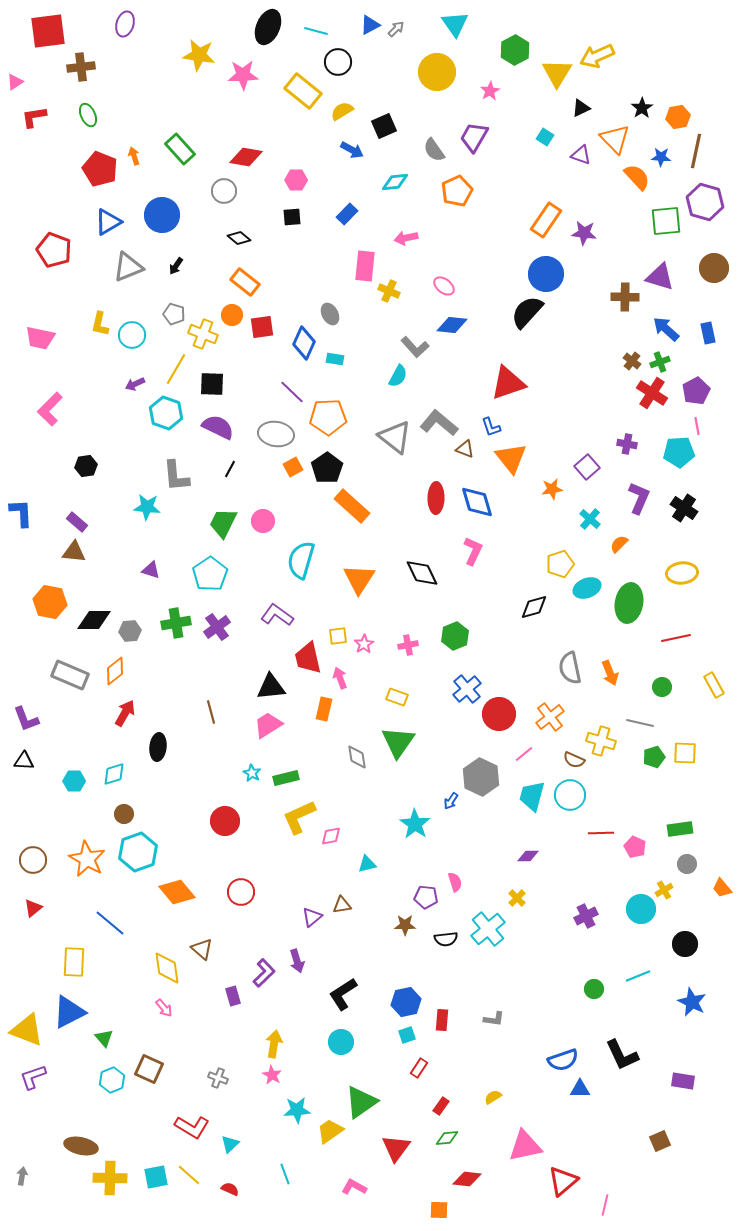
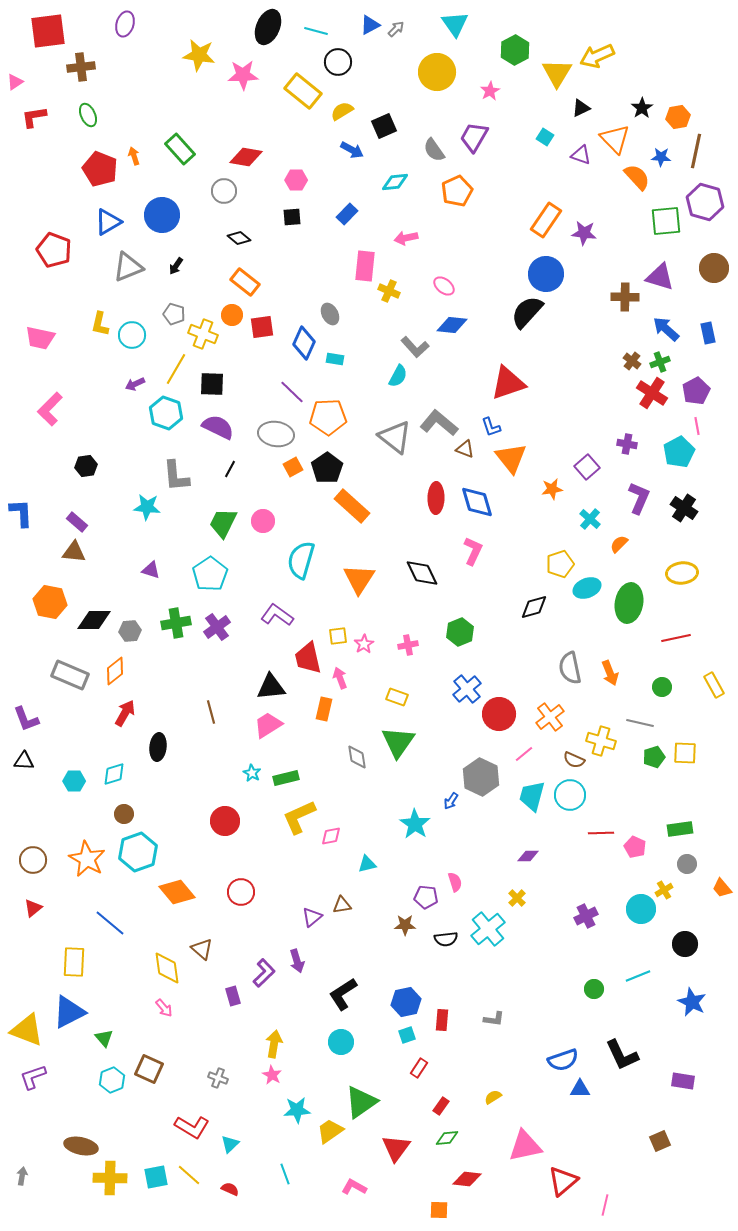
cyan pentagon at (679, 452): rotated 24 degrees counterclockwise
green hexagon at (455, 636): moved 5 px right, 4 px up
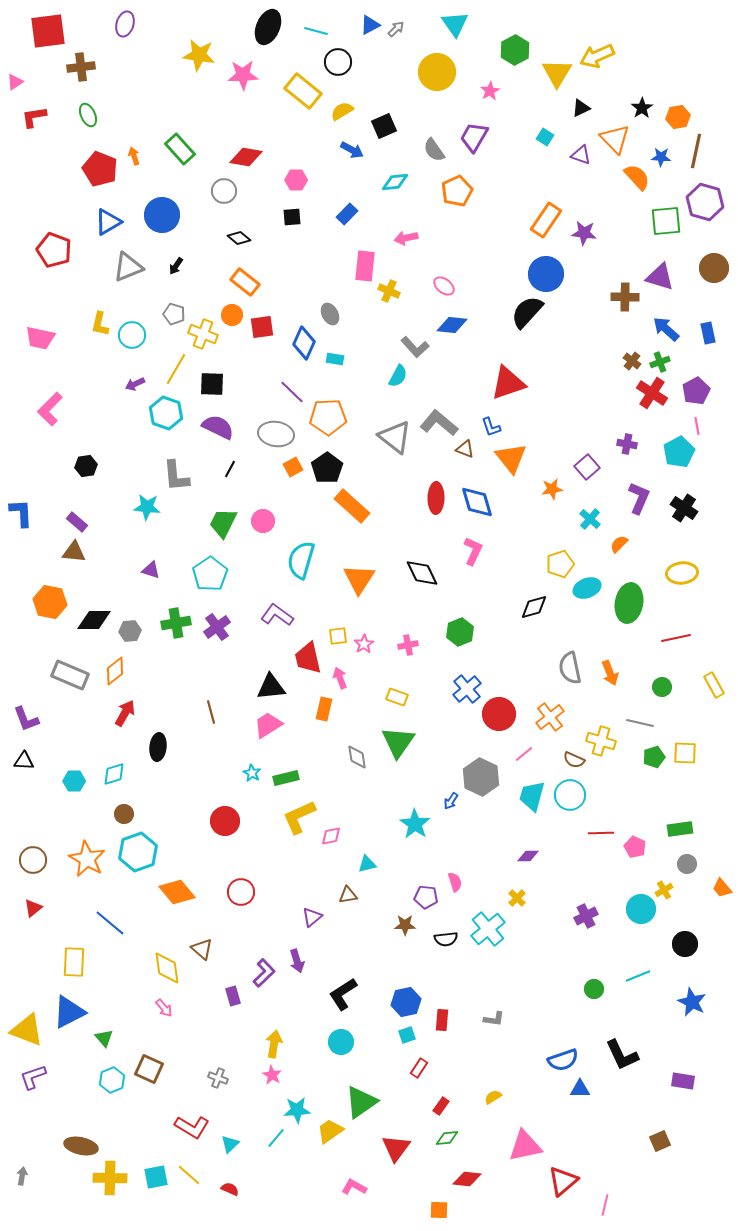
brown triangle at (342, 905): moved 6 px right, 10 px up
cyan line at (285, 1174): moved 9 px left, 36 px up; rotated 60 degrees clockwise
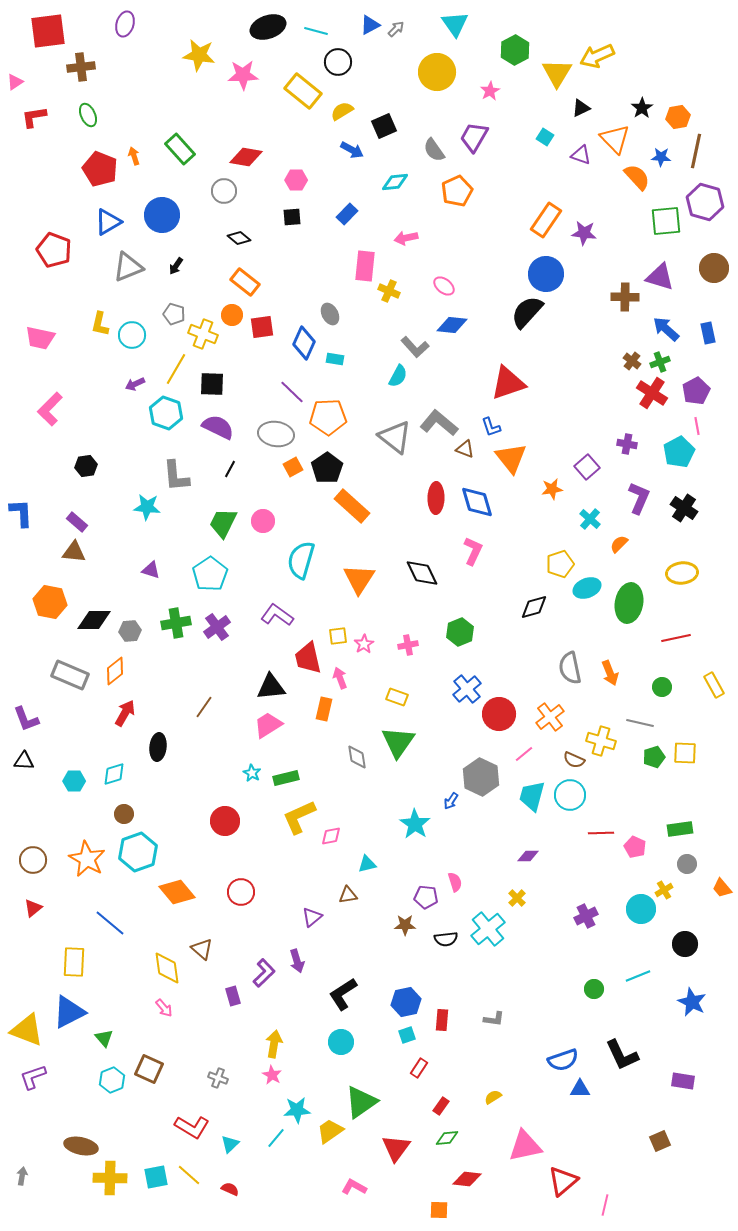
black ellipse at (268, 27): rotated 48 degrees clockwise
brown line at (211, 712): moved 7 px left, 5 px up; rotated 50 degrees clockwise
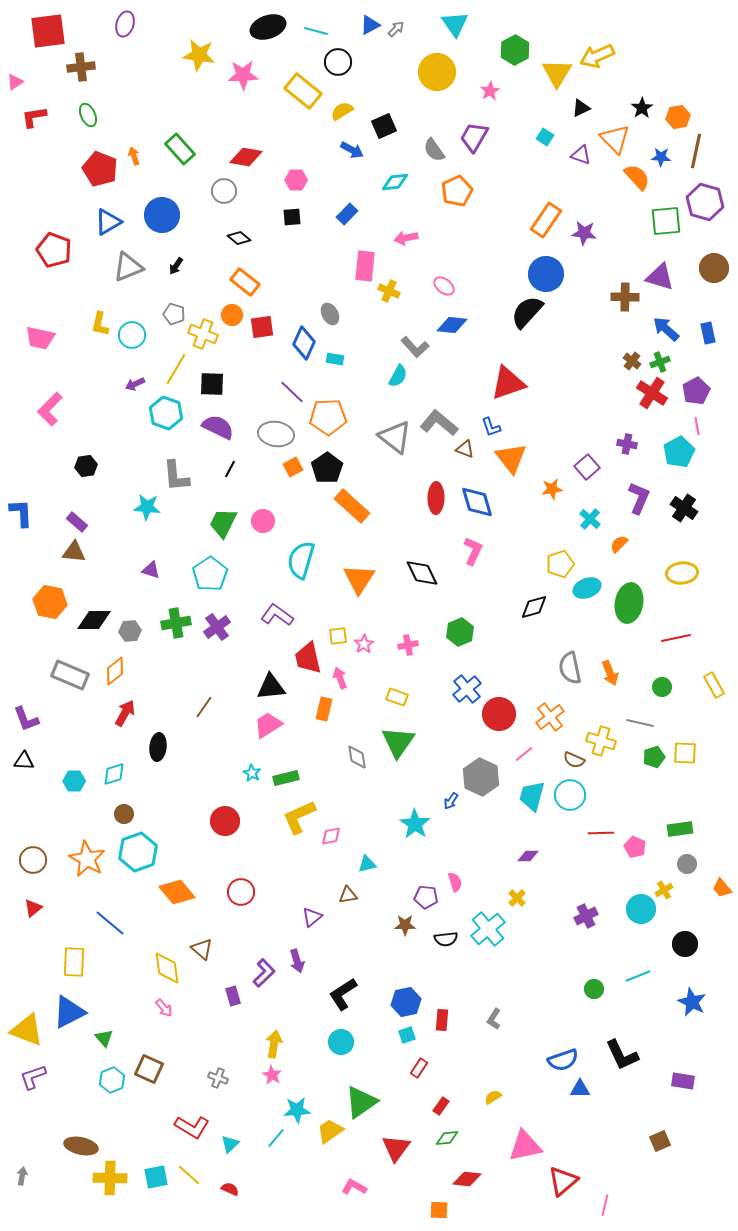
gray L-shape at (494, 1019): rotated 115 degrees clockwise
